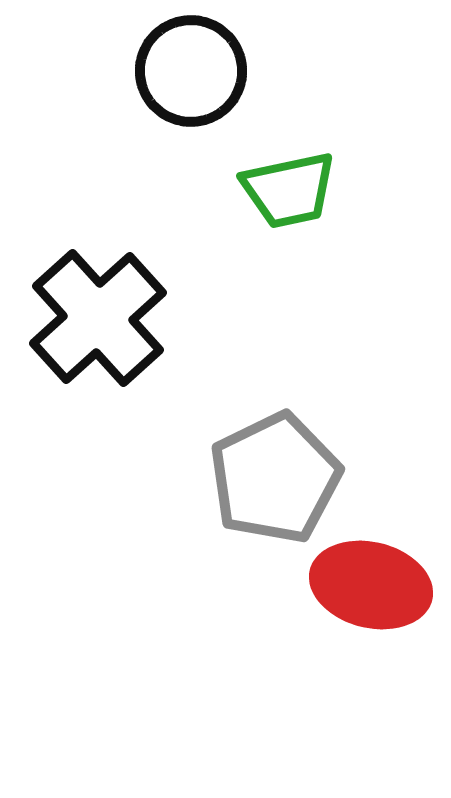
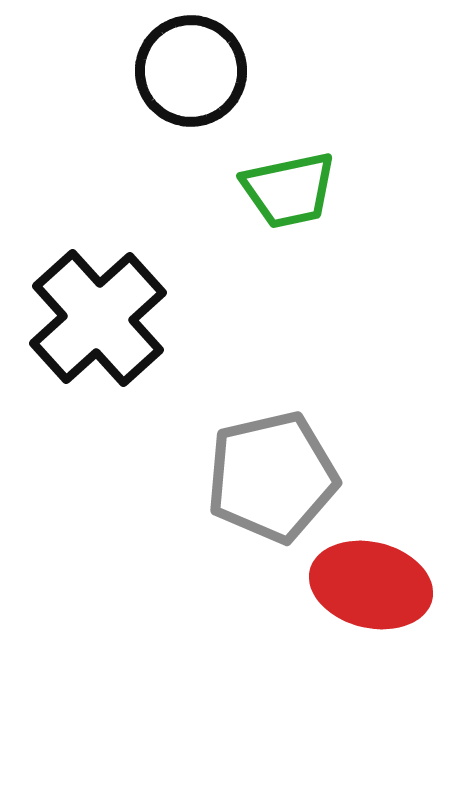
gray pentagon: moved 3 px left, 1 px up; rotated 13 degrees clockwise
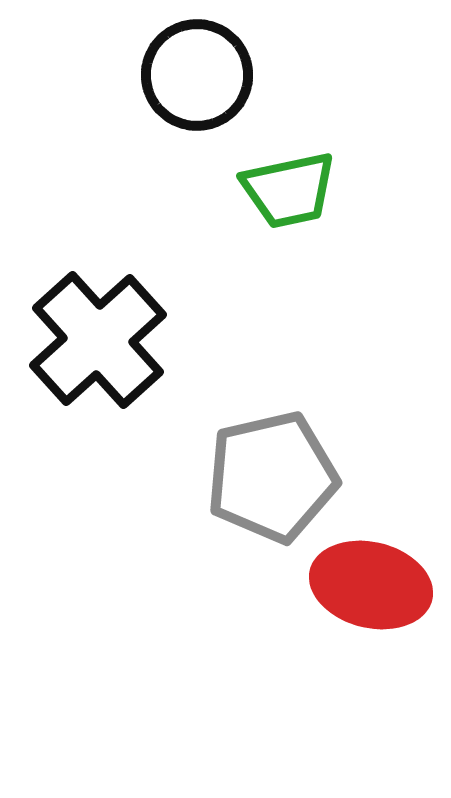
black circle: moved 6 px right, 4 px down
black cross: moved 22 px down
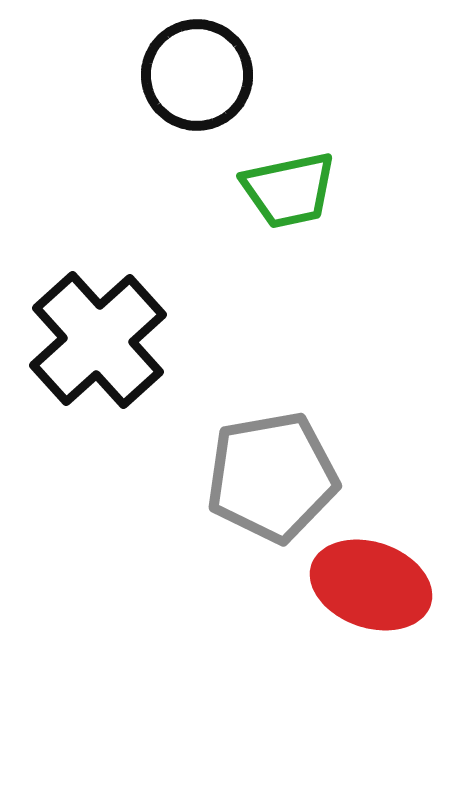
gray pentagon: rotated 3 degrees clockwise
red ellipse: rotated 5 degrees clockwise
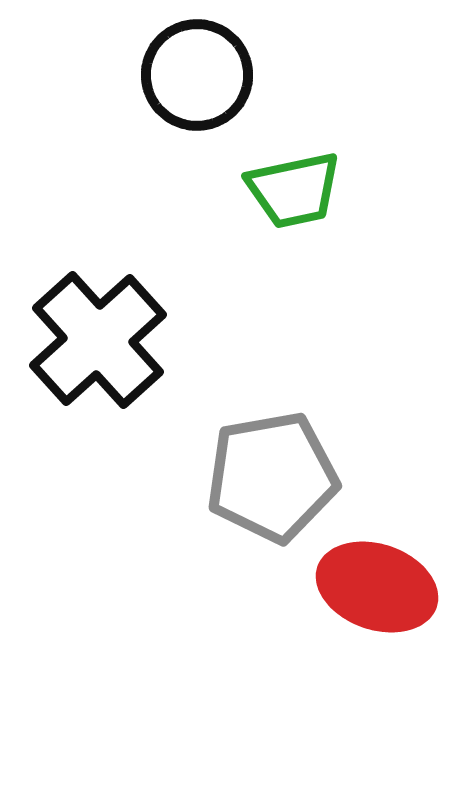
green trapezoid: moved 5 px right
red ellipse: moved 6 px right, 2 px down
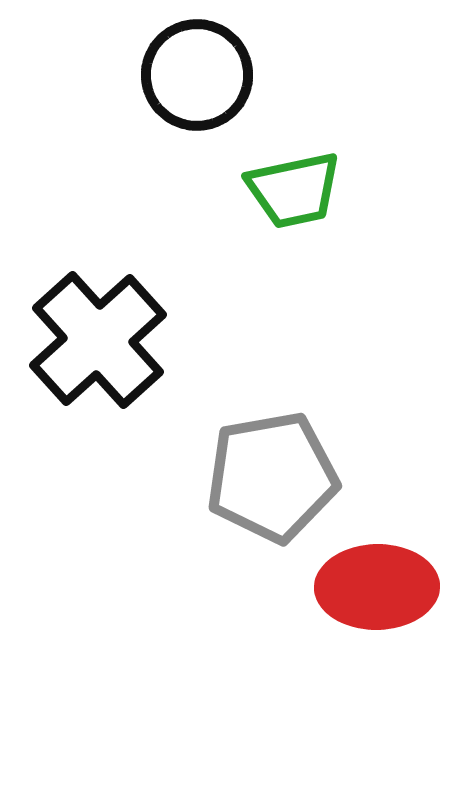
red ellipse: rotated 20 degrees counterclockwise
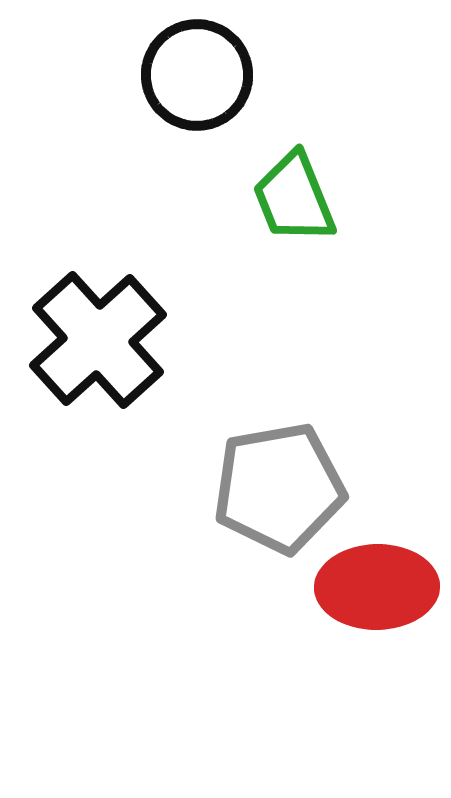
green trapezoid: moved 8 px down; rotated 80 degrees clockwise
gray pentagon: moved 7 px right, 11 px down
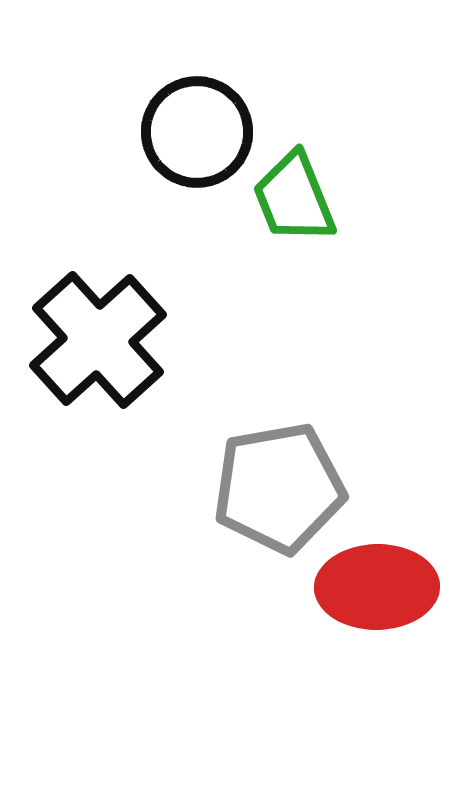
black circle: moved 57 px down
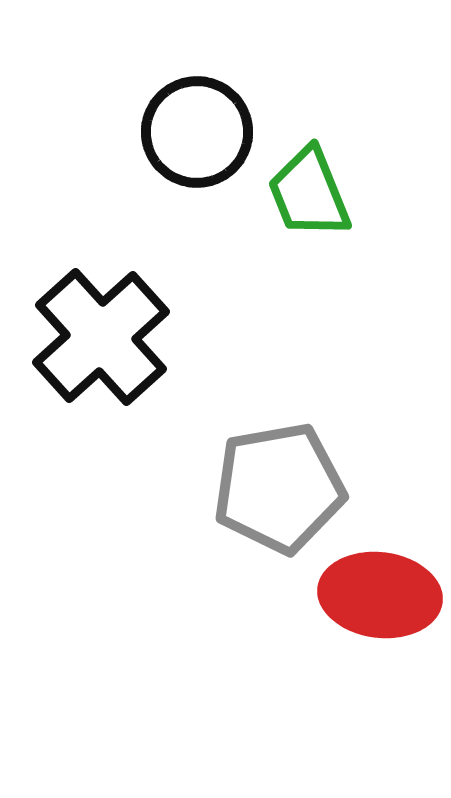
green trapezoid: moved 15 px right, 5 px up
black cross: moved 3 px right, 3 px up
red ellipse: moved 3 px right, 8 px down; rotated 8 degrees clockwise
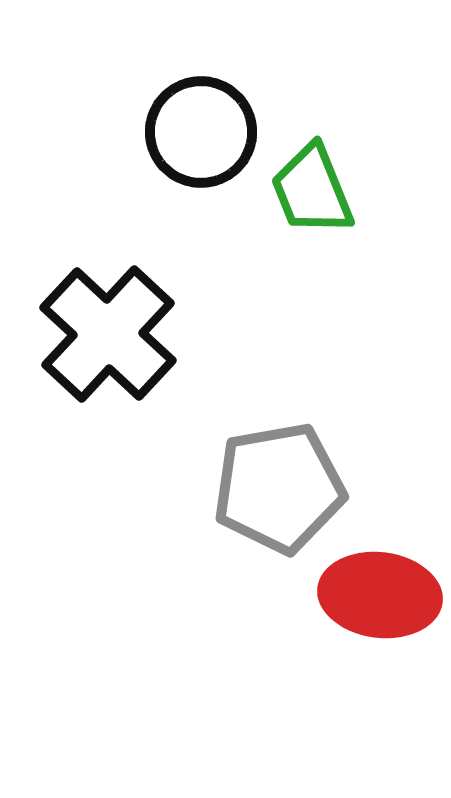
black circle: moved 4 px right
green trapezoid: moved 3 px right, 3 px up
black cross: moved 7 px right, 3 px up; rotated 5 degrees counterclockwise
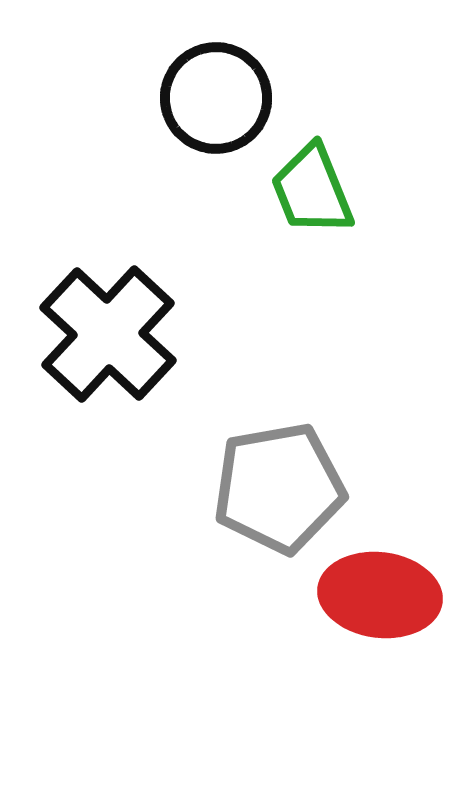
black circle: moved 15 px right, 34 px up
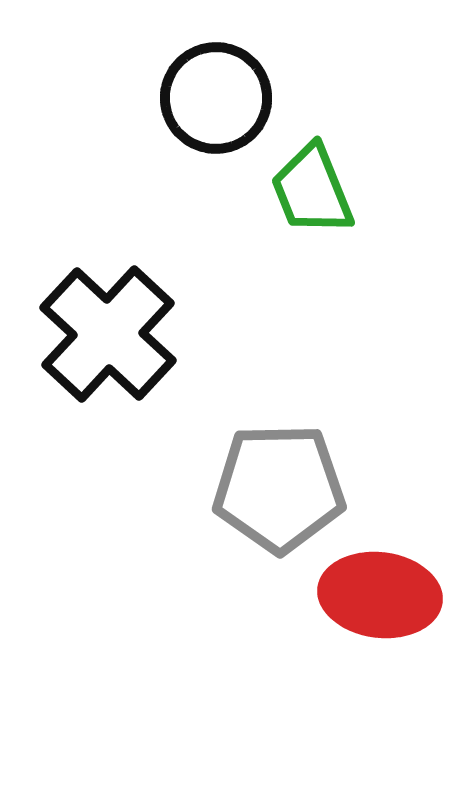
gray pentagon: rotated 9 degrees clockwise
